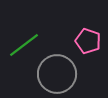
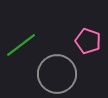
green line: moved 3 px left
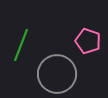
green line: rotated 32 degrees counterclockwise
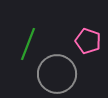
green line: moved 7 px right, 1 px up
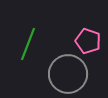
gray circle: moved 11 px right
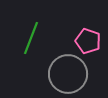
green line: moved 3 px right, 6 px up
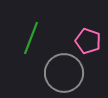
gray circle: moved 4 px left, 1 px up
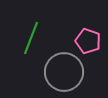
gray circle: moved 1 px up
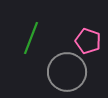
gray circle: moved 3 px right
